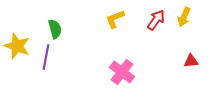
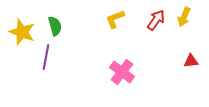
green semicircle: moved 3 px up
yellow star: moved 5 px right, 14 px up
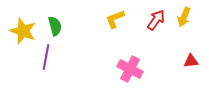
yellow star: moved 1 px right, 1 px up
pink cross: moved 8 px right, 3 px up; rotated 10 degrees counterclockwise
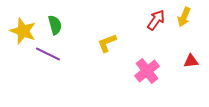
yellow L-shape: moved 8 px left, 24 px down
green semicircle: moved 1 px up
purple line: moved 2 px right, 3 px up; rotated 75 degrees counterclockwise
pink cross: moved 17 px right, 2 px down; rotated 25 degrees clockwise
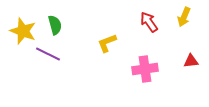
red arrow: moved 7 px left, 2 px down; rotated 70 degrees counterclockwise
pink cross: moved 2 px left, 2 px up; rotated 30 degrees clockwise
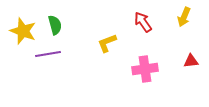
red arrow: moved 6 px left
purple line: rotated 35 degrees counterclockwise
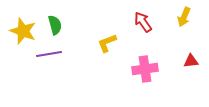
purple line: moved 1 px right
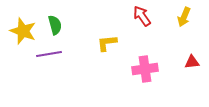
red arrow: moved 1 px left, 6 px up
yellow L-shape: rotated 15 degrees clockwise
red triangle: moved 1 px right, 1 px down
